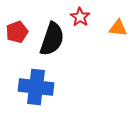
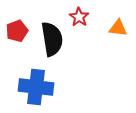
red star: moved 1 px left
red pentagon: moved 1 px up
black semicircle: rotated 28 degrees counterclockwise
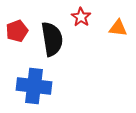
red star: moved 2 px right
blue cross: moved 2 px left, 1 px up
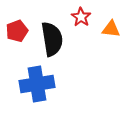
orange triangle: moved 7 px left, 1 px down
blue cross: moved 3 px right, 2 px up; rotated 16 degrees counterclockwise
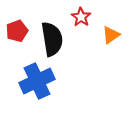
orange triangle: moved 6 px down; rotated 42 degrees counterclockwise
blue cross: moved 3 px up; rotated 16 degrees counterclockwise
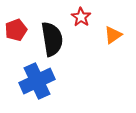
red pentagon: moved 1 px left, 1 px up
orange triangle: moved 2 px right
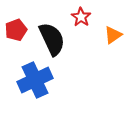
black semicircle: rotated 16 degrees counterclockwise
blue cross: moved 2 px left, 1 px up
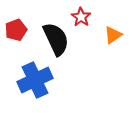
black semicircle: moved 4 px right
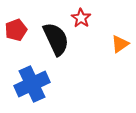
red star: moved 1 px down
orange triangle: moved 7 px right, 9 px down
blue cross: moved 3 px left, 4 px down
